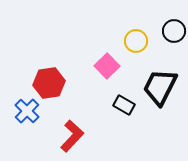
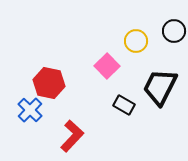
red hexagon: rotated 20 degrees clockwise
blue cross: moved 3 px right, 1 px up
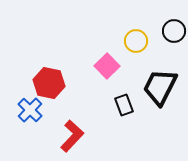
black rectangle: rotated 40 degrees clockwise
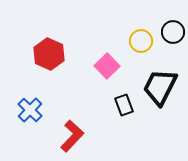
black circle: moved 1 px left, 1 px down
yellow circle: moved 5 px right
red hexagon: moved 29 px up; rotated 12 degrees clockwise
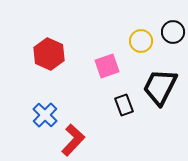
pink square: rotated 25 degrees clockwise
blue cross: moved 15 px right, 5 px down
red L-shape: moved 1 px right, 4 px down
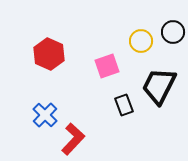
black trapezoid: moved 1 px left, 1 px up
red L-shape: moved 1 px up
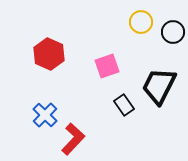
yellow circle: moved 19 px up
black rectangle: rotated 15 degrees counterclockwise
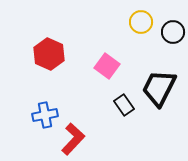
pink square: rotated 35 degrees counterclockwise
black trapezoid: moved 2 px down
blue cross: rotated 35 degrees clockwise
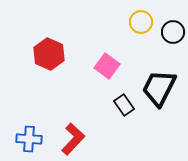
blue cross: moved 16 px left, 24 px down; rotated 15 degrees clockwise
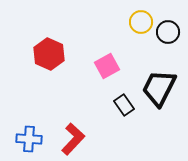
black circle: moved 5 px left
pink square: rotated 25 degrees clockwise
